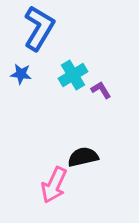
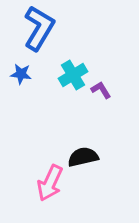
pink arrow: moved 4 px left, 2 px up
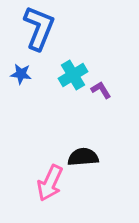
blue L-shape: rotated 9 degrees counterclockwise
black semicircle: rotated 8 degrees clockwise
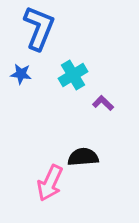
purple L-shape: moved 2 px right, 13 px down; rotated 15 degrees counterclockwise
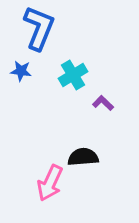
blue star: moved 3 px up
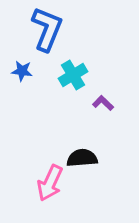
blue L-shape: moved 8 px right, 1 px down
blue star: moved 1 px right
black semicircle: moved 1 px left, 1 px down
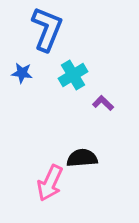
blue star: moved 2 px down
